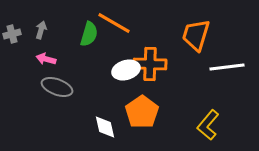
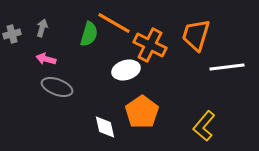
gray arrow: moved 1 px right, 2 px up
orange cross: moved 19 px up; rotated 24 degrees clockwise
yellow L-shape: moved 4 px left, 1 px down
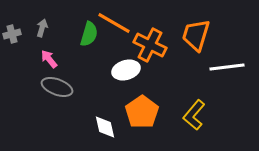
pink arrow: moved 3 px right; rotated 36 degrees clockwise
yellow L-shape: moved 10 px left, 11 px up
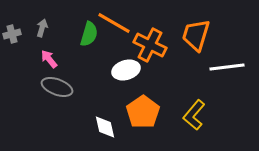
orange pentagon: moved 1 px right
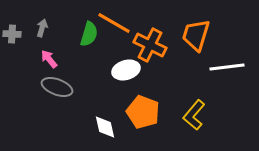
gray cross: rotated 18 degrees clockwise
orange pentagon: rotated 16 degrees counterclockwise
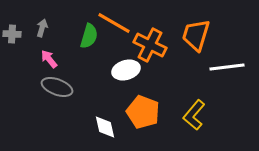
green semicircle: moved 2 px down
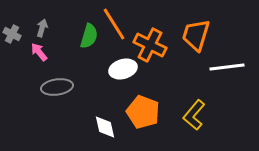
orange line: moved 1 px down; rotated 28 degrees clockwise
gray cross: rotated 24 degrees clockwise
pink arrow: moved 10 px left, 7 px up
white ellipse: moved 3 px left, 1 px up
gray ellipse: rotated 28 degrees counterclockwise
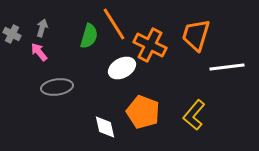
white ellipse: moved 1 px left, 1 px up; rotated 12 degrees counterclockwise
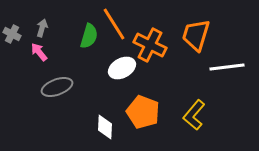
gray ellipse: rotated 12 degrees counterclockwise
white diamond: rotated 15 degrees clockwise
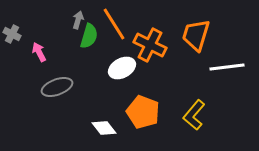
gray arrow: moved 36 px right, 8 px up
pink arrow: rotated 12 degrees clockwise
white diamond: moved 1 px left, 1 px down; rotated 40 degrees counterclockwise
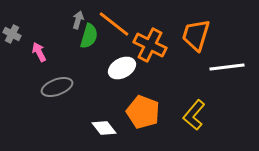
orange line: rotated 20 degrees counterclockwise
